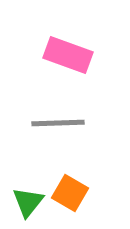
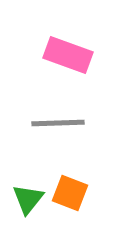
orange square: rotated 9 degrees counterclockwise
green triangle: moved 3 px up
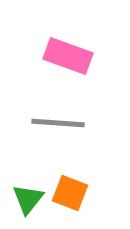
pink rectangle: moved 1 px down
gray line: rotated 6 degrees clockwise
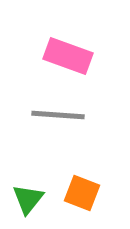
gray line: moved 8 px up
orange square: moved 12 px right
